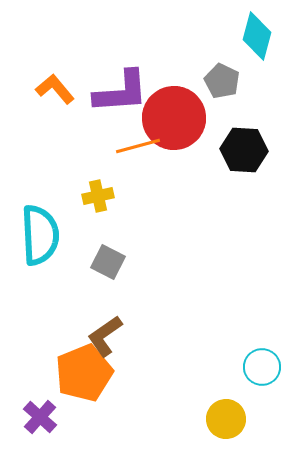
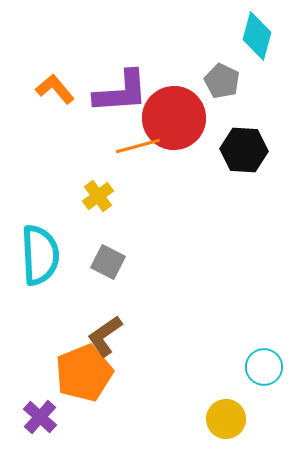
yellow cross: rotated 24 degrees counterclockwise
cyan semicircle: moved 20 px down
cyan circle: moved 2 px right
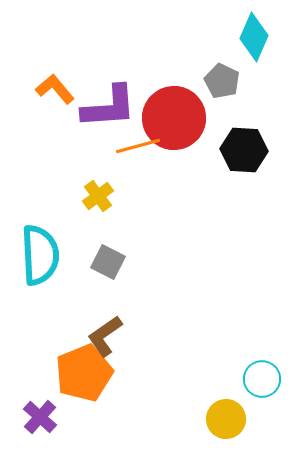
cyan diamond: moved 3 px left, 1 px down; rotated 9 degrees clockwise
purple L-shape: moved 12 px left, 15 px down
cyan circle: moved 2 px left, 12 px down
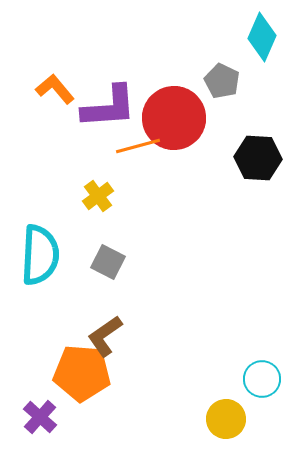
cyan diamond: moved 8 px right
black hexagon: moved 14 px right, 8 px down
cyan semicircle: rotated 6 degrees clockwise
orange pentagon: moved 2 px left; rotated 26 degrees clockwise
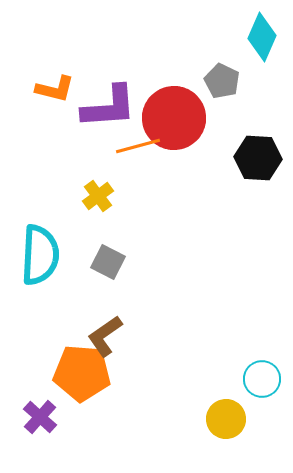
orange L-shape: rotated 144 degrees clockwise
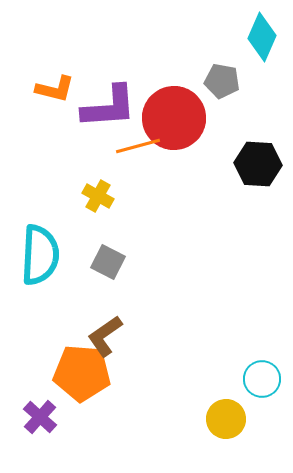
gray pentagon: rotated 16 degrees counterclockwise
black hexagon: moved 6 px down
yellow cross: rotated 24 degrees counterclockwise
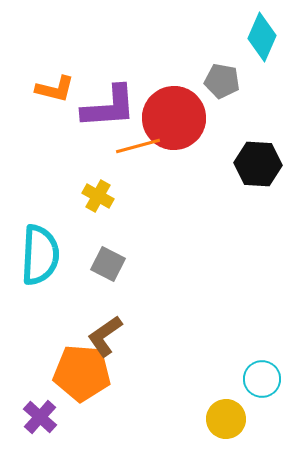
gray square: moved 2 px down
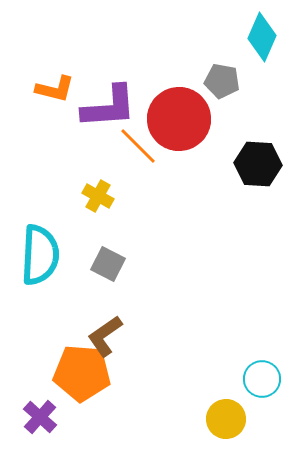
red circle: moved 5 px right, 1 px down
orange line: rotated 60 degrees clockwise
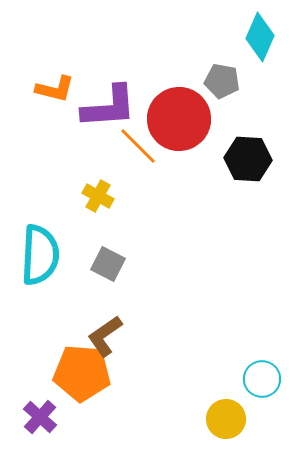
cyan diamond: moved 2 px left
black hexagon: moved 10 px left, 5 px up
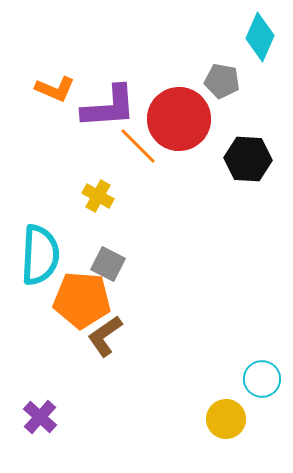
orange L-shape: rotated 9 degrees clockwise
orange pentagon: moved 73 px up
